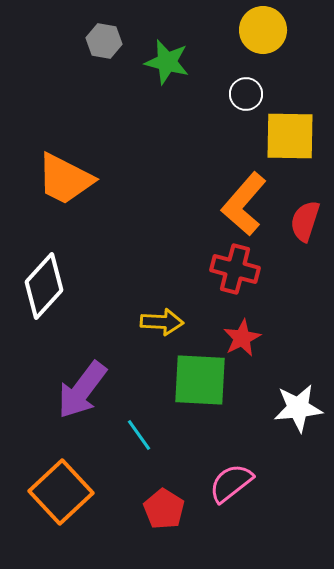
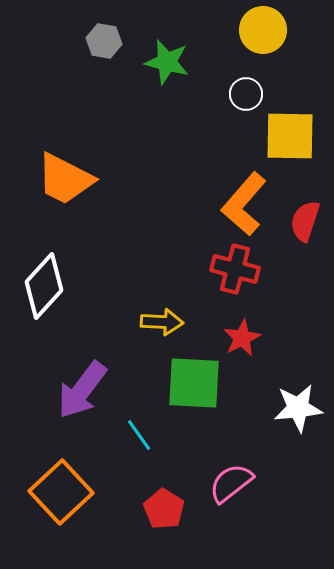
green square: moved 6 px left, 3 px down
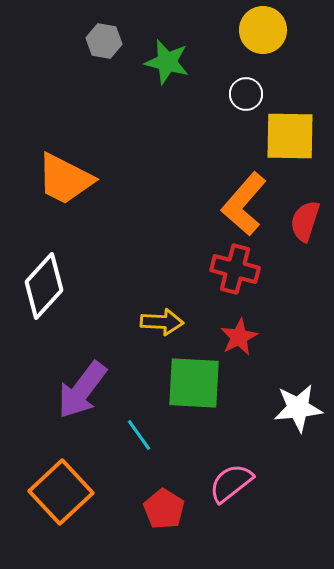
red star: moved 3 px left, 1 px up
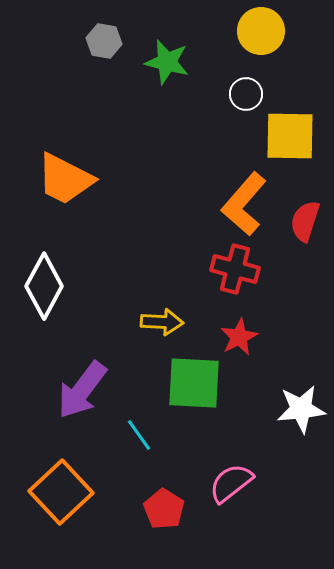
yellow circle: moved 2 px left, 1 px down
white diamond: rotated 14 degrees counterclockwise
white star: moved 3 px right, 1 px down
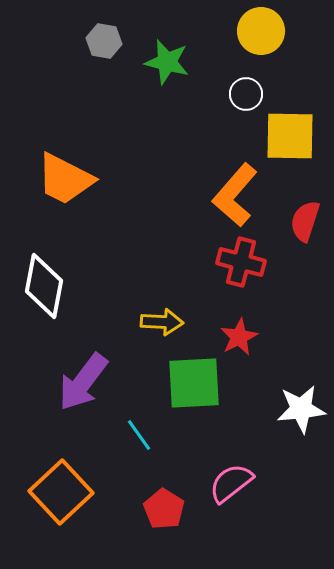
orange L-shape: moved 9 px left, 9 px up
red cross: moved 6 px right, 7 px up
white diamond: rotated 18 degrees counterclockwise
green square: rotated 6 degrees counterclockwise
purple arrow: moved 1 px right, 8 px up
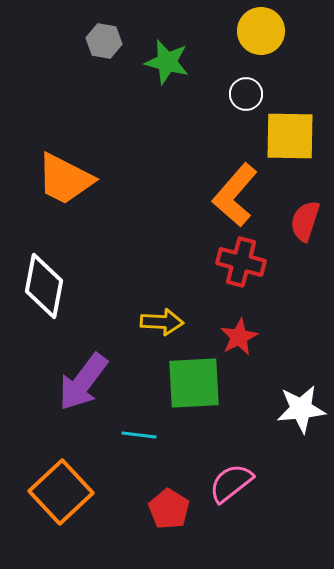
cyan line: rotated 48 degrees counterclockwise
red pentagon: moved 5 px right
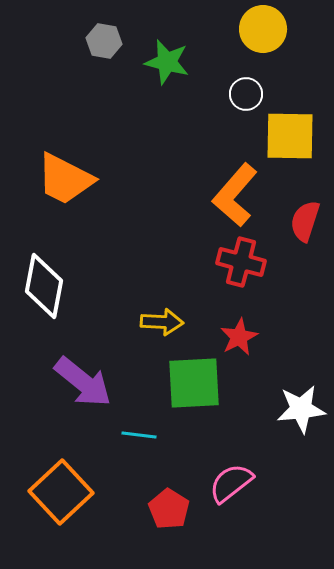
yellow circle: moved 2 px right, 2 px up
purple arrow: rotated 88 degrees counterclockwise
